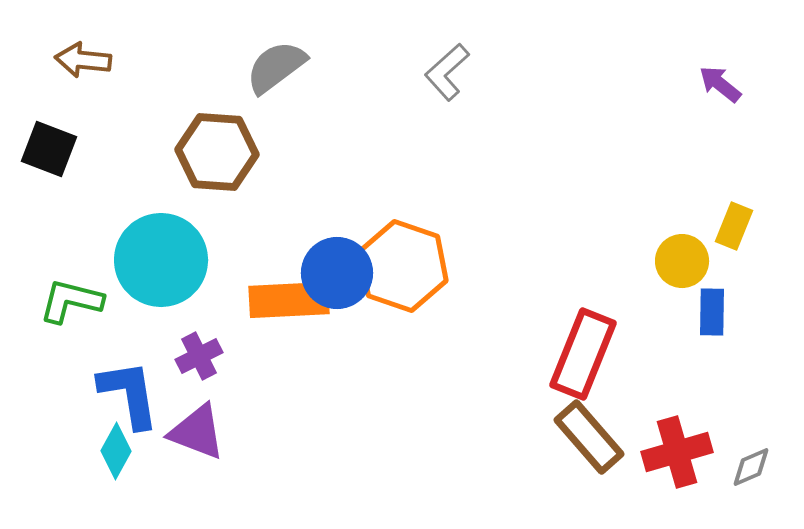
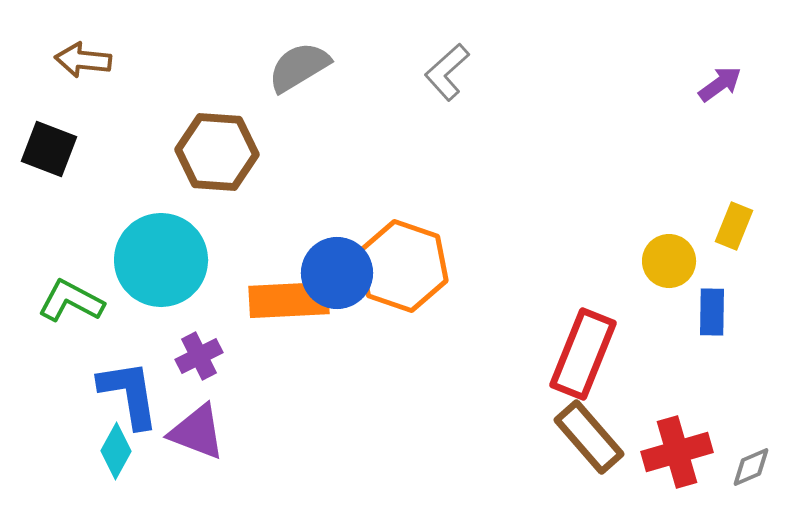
gray semicircle: moved 23 px right; rotated 6 degrees clockwise
purple arrow: rotated 105 degrees clockwise
yellow circle: moved 13 px left
green L-shape: rotated 14 degrees clockwise
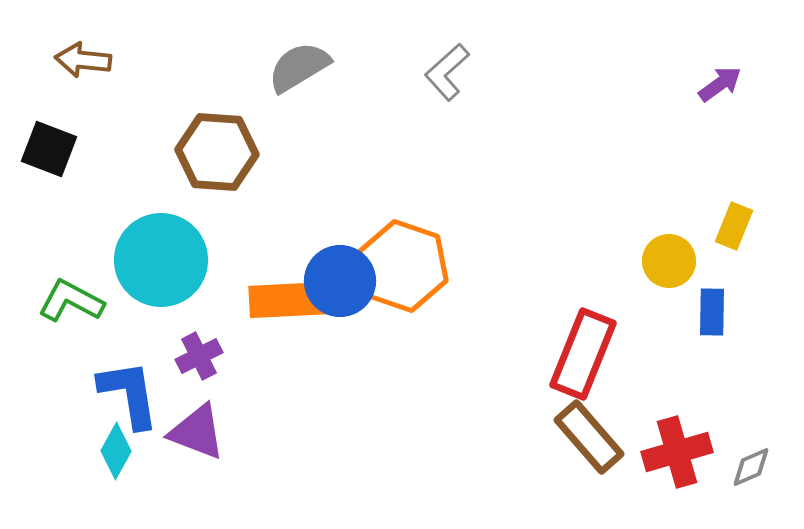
blue circle: moved 3 px right, 8 px down
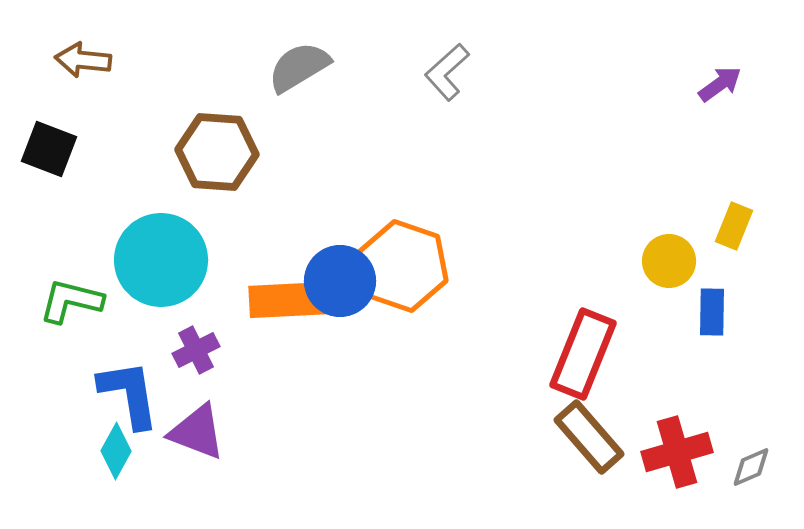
green L-shape: rotated 14 degrees counterclockwise
purple cross: moved 3 px left, 6 px up
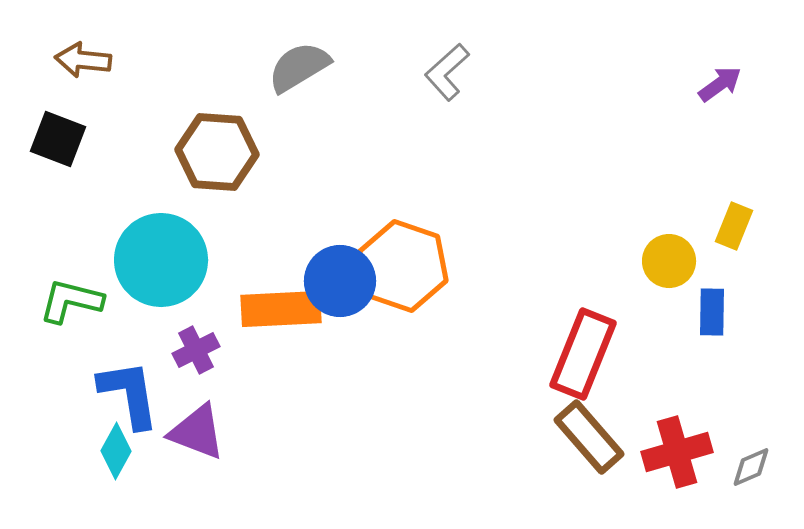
black square: moved 9 px right, 10 px up
orange rectangle: moved 8 px left, 9 px down
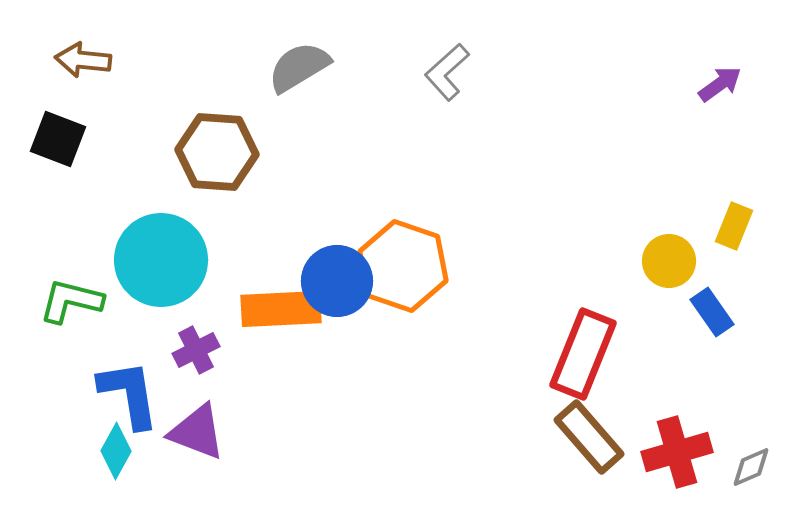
blue circle: moved 3 px left
blue rectangle: rotated 36 degrees counterclockwise
